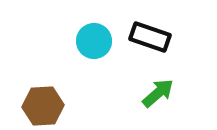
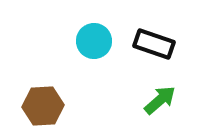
black rectangle: moved 4 px right, 7 px down
green arrow: moved 2 px right, 7 px down
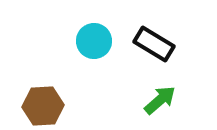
black rectangle: rotated 12 degrees clockwise
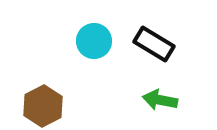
green arrow: rotated 128 degrees counterclockwise
brown hexagon: rotated 24 degrees counterclockwise
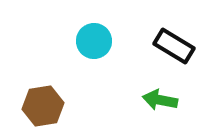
black rectangle: moved 20 px right, 2 px down
brown hexagon: rotated 18 degrees clockwise
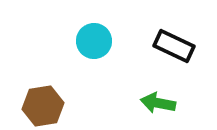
black rectangle: rotated 6 degrees counterclockwise
green arrow: moved 2 px left, 3 px down
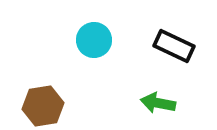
cyan circle: moved 1 px up
